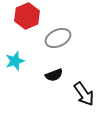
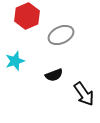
gray ellipse: moved 3 px right, 3 px up
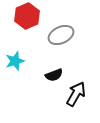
black arrow: moved 8 px left; rotated 115 degrees counterclockwise
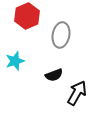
gray ellipse: rotated 55 degrees counterclockwise
black arrow: moved 1 px right, 1 px up
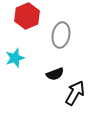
cyan star: moved 3 px up
black semicircle: moved 1 px right, 1 px up
black arrow: moved 2 px left
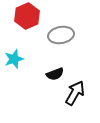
gray ellipse: rotated 70 degrees clockwise
cyan star: moved 1 px left, 1 px down
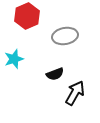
gray ellipse: moved 4 px right, 1 px down
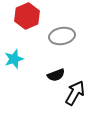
gray ellipse: moved 3 px left
black semicircle: moved 1 px right, 1 px down
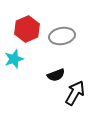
red hexagon: moved 13 px down
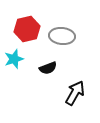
red hexagon: rotated 10 degrees clockwise
gray ellipse: rotated 15 degrees clockwise
black semicircle: moved 8 px left, 7 px up
